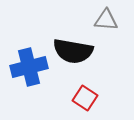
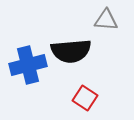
black semicircle: moved 2 px left; rotated 15 degrees counterclockwise
blue cross: moved 1 px left, 2 px up
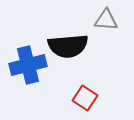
black semicircle: moved 3 px left, 5 px up
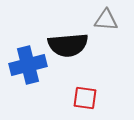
black semicircle: moved 1 px up
red square: rotated 25 degrees counterclockwise
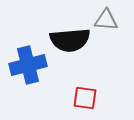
black semicircle: moved 2 px right, 5 px up
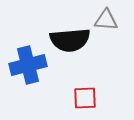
red square: rotated 10 degrees counterclockwise
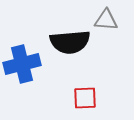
black semicircle: moved 2 px down
blue cross: moved 6 px left, 1 px up
